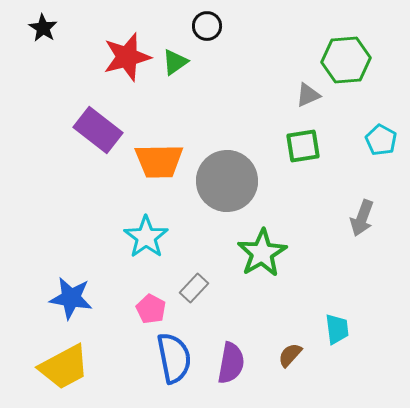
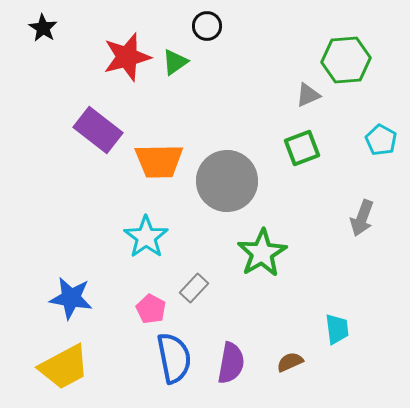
green square: moved 1 px left, 2 px down; rotated 12 degrees counterclockwise
brown semicircle: moved 7 px down; rotated 24 degrees clockwise
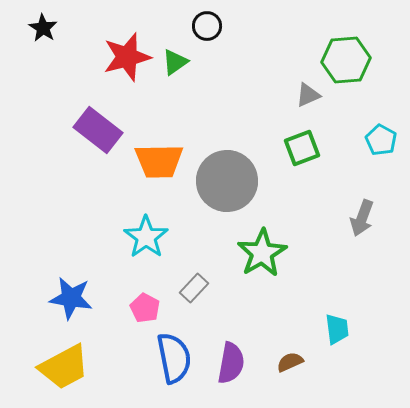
pink pentagon: moved 6 px left, 1 px up
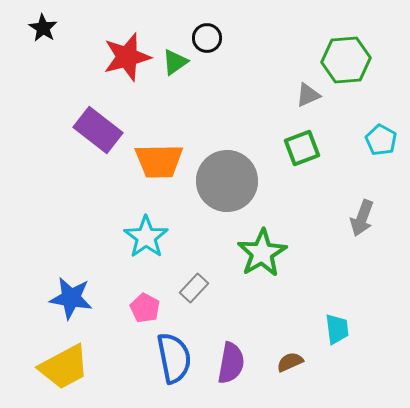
black circle: moved 12 px down
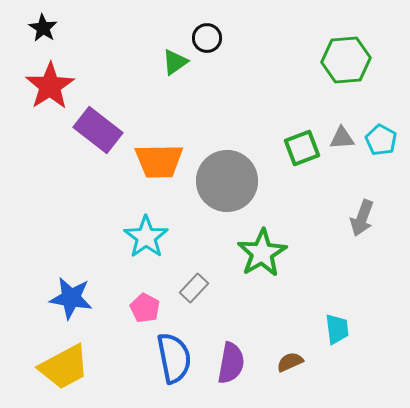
red star: moved 77 px left, 29 px down; rotated 18 degrees counterclockwise
gray triangle: moved 34 px right, 43 px down; rotated 20 degrees clockwise
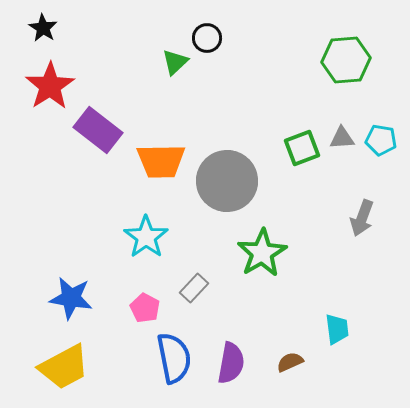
green triangle: rotated 8 degrees counterclockwise
cyan pentagon: rotated 20 degrees counterclockwise
orange trapezoid: moved 2 px right
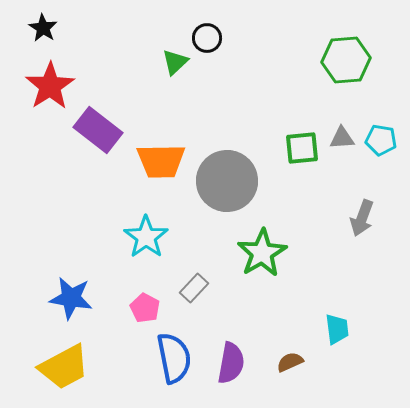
green square: rotated 15 degrees clockwise
